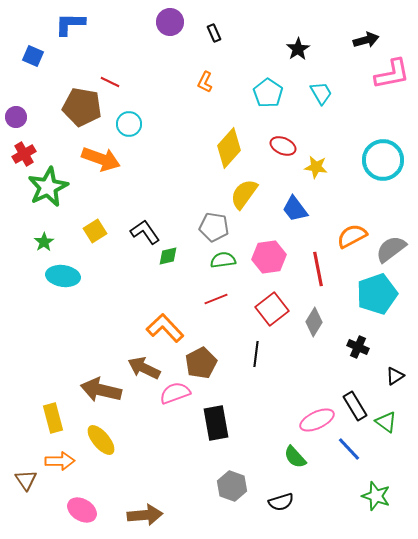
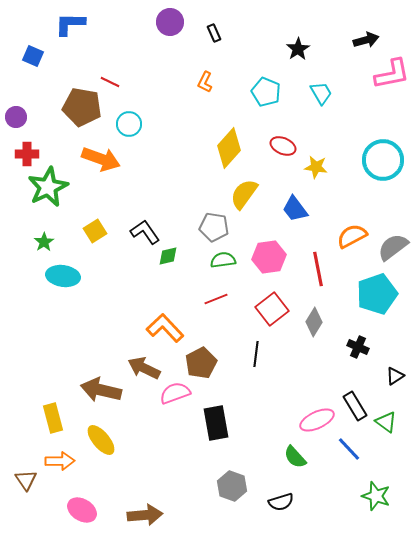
cyan pentagon at (268, 93): moved 2 px left, 1 px up; rotated 12 degrees counterclockwise
red cross at (24, 154): moved 3 px right; rotated 30 degrees clockwise
gray semicircle at (391, 249): moved 2 px right, 2 px up
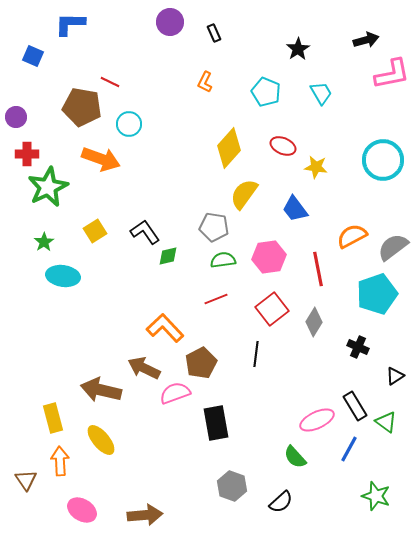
blue line at (349, 449): rotated 72 degrees clockwise
orange arrow at (60, 461): rotated 92 degrees counterclockwise
black semicircle at (281, 502): rotated 25 degrees counterclockwise
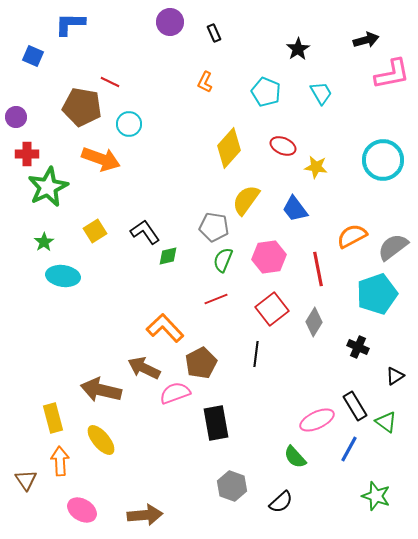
yellow semicircle at (244, 194): moved 2 px right, 6 px down
green semicircle at (223, 260): rotated 60 degrees counterclockwise
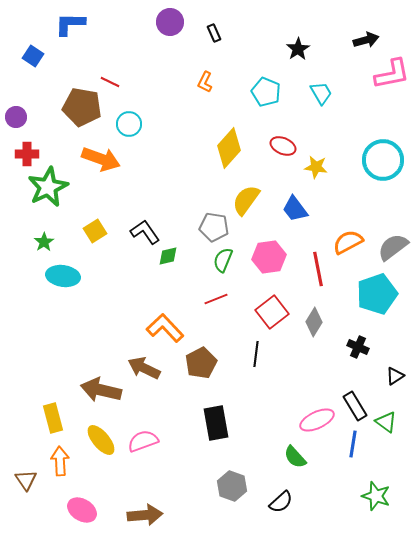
blue square at (33, 56): rotated 10 degrees clockwise
orange semicircle at (352, 236): moved 4 px left, 6 px down
red square at (272, 309): moved 3 px down
pink semicircle at (175, 393): moved 32 px left, 48 px down
blue line at (349, 449): moved 4 px right, 5 px up; rotated 20 degrees counterclockwise
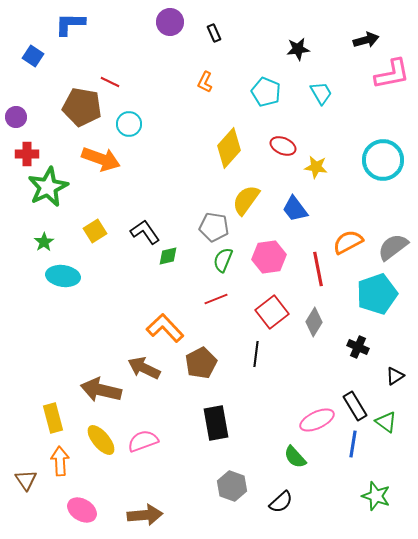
black star at (298, 49): rotated 25 degrees clockwise
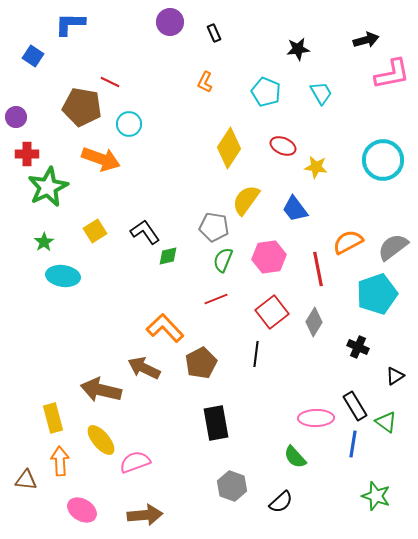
yellow diamond at (229, 148): rotated 9 degrees counterclockwise
pink ellipse at (317, 420): moved 1 px left, 2 px up; rotated 24 degrees clockwise
pink semicircle at (143, 441): moved 8 px left, 21 px down
brown triangle at (26, 480): rotated 50 degrees counterclockwise
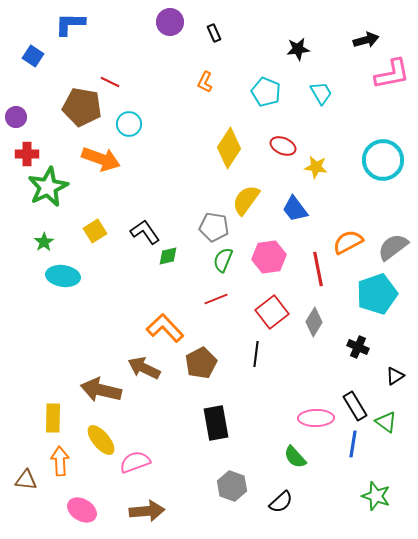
yellow rectangle at (53, 418): rotated 16 degrees clockwise
brown arrow at (145, 515): moved 2 px right, 4 px up
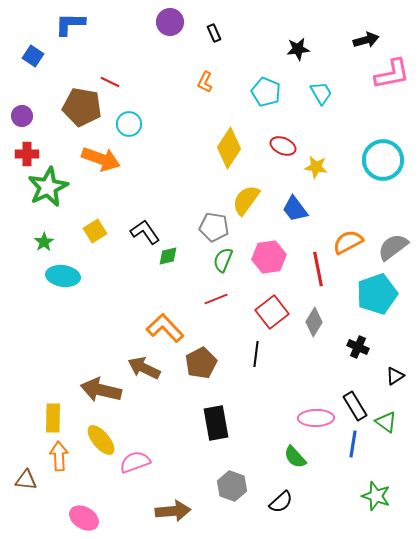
purple circle at (16, 117): moved 6 px right, 1 px up
orange arrow at (60, 461): moved 1 px left, 5 px up
pink ellipse at (82, 510): moved 2 px right, 8 px down
brown arrow at (147, 511): moved 26 px right
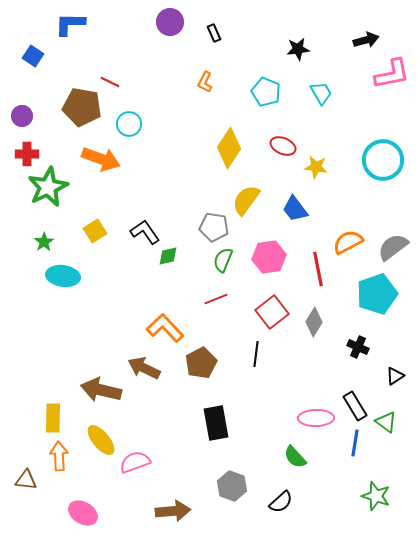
blue line at (353, 444): moved 2 px right, 1 px up
pink ellipse at (84, 518): moved 1 px left, 5 px up
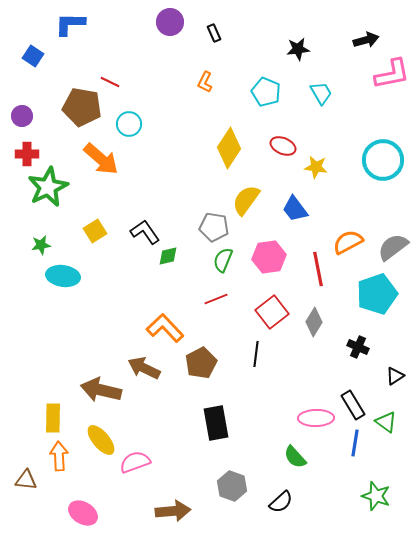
orange arrow at (101, 159): rotated 21 degrees clockwise
green star at (44, 242): moved 3 px left, 3 px down; rotated 24 degrees clockwise
black rectangle at (355, 406): moved 2 px left, 1 px up
